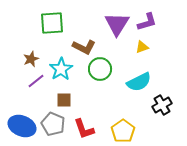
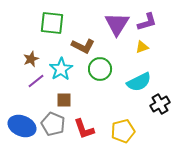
green square: rotated 10 degrees clockwise
brown L-shape: moved 1 px left, 1 px up
black cross: moved 2 px left, 1 px up
yellow pentagon: rotated 20 degrees clockwise
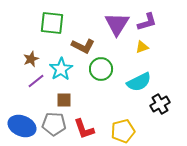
green circle: moved 1 px right
gray pentagon: moved 1 px right; rotated 20 degrees counterclockwise
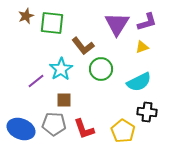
brown L-shape: rotated 25 degrees clockwise
brown star: moved 5 px left, 43 px up
black cross: moved 13 px left, 8 px down; rotated 36 degrees clockwise
blue ellipse: moved 1 px left, 3 px down
yellow pentagon: rotated 25 degrees counterclockwise
